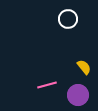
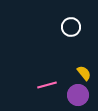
white circle: moved 3 px right, 8 px down
yellow semicircle: moved 6 px down
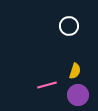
white circle: moved 2 px left, 1 px up
yellow semicircle: moved 9 px left, 2 px up; rotated 56 degrees clockwise
